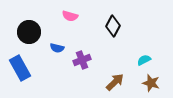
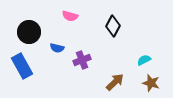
blue rectangle: moved 2 px right, 2 px up
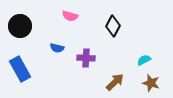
black circle: moved 9 px left, 6 px up
purple cross: moved 4 px right, 2 px up; rotated 24 degrees clockwise
blue rectangle: moved 2 px left, 3 px down
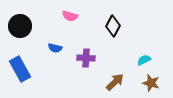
blue semicircle: moved 2 px left
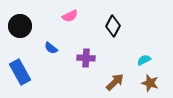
pink semicircle: rotated 42 degrees counterclockwise
blue semicircle: moved 4 px left; rotated 24 degrees clockwise
blue rectangle: moved 3 px down
brown star: moved 1 px left
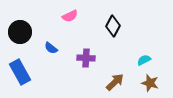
black circle: moved 6 px down
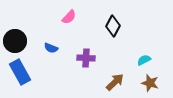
pink semicircle: moved 1 px left, 1 px down; rotated 21 degrees counterclockwise
black circle: moved 5 px left, 9 px down
blue semicircle: rotated 16 degrees counterclockwise
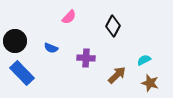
blue rectangle: moved 2 px right, 1 px down; rotated 15 degrees counterclockwise
brown arrow: moved 2 px right, 7 px up
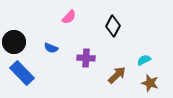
black circle: moved 1 px left, 1 px down
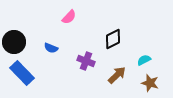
black diamond: moved 13 px down; rotated 35 degrees clockwise
purple cross: moved 3 px down; rotated 18 degrees clockwise
